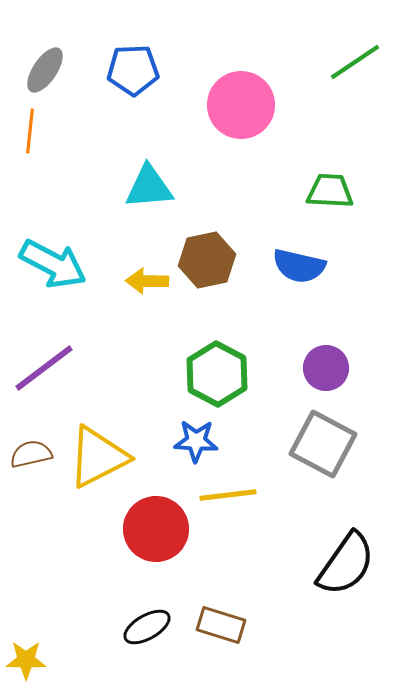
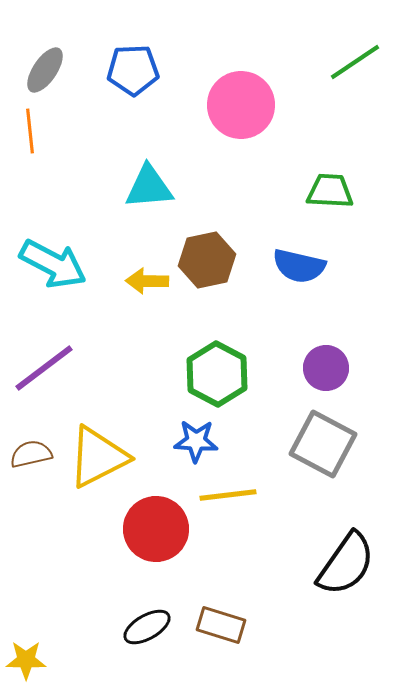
orange line: rotated 12 degrees counterclockwise
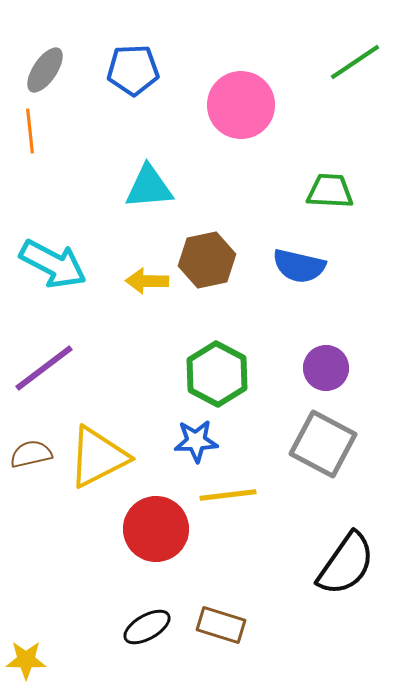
blue star: rotated 6 degrees counterclockwise
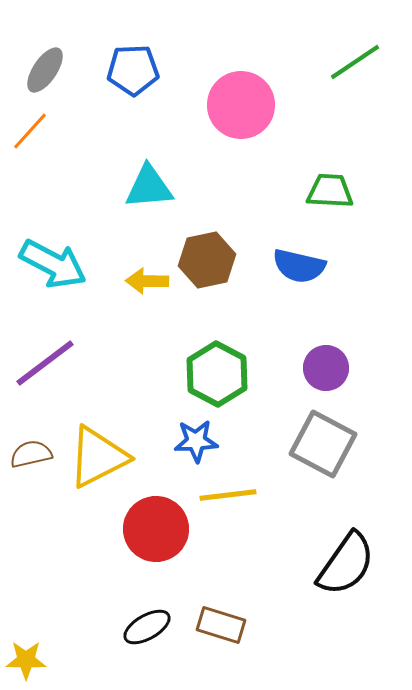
orange line: rotated 48 degrees clockwise
purple line: moved 1 px right, 5 px up
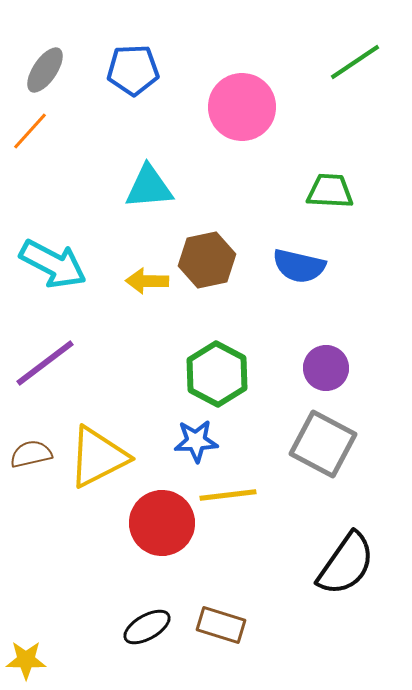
pink circle: moved 1 px right, 2 px down
red circle: moved 6 px right, 6 px up
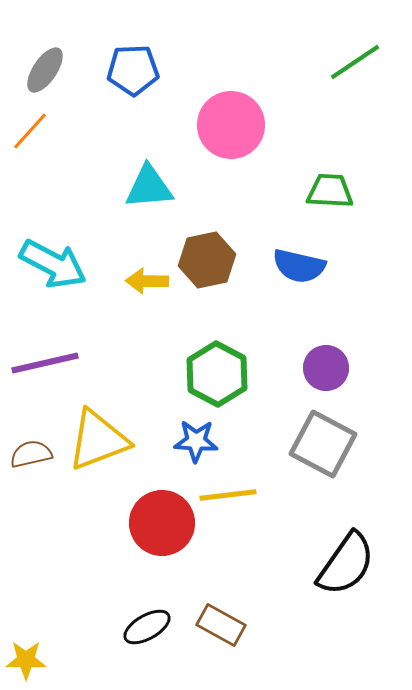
pink circle: moved 11 px left, 18 px down
purple line: rotated 24 degrees clockwise
blue star: rotated 6 degrees clockwise
yellow triangle: moved 17 px up; rotated 6 degrees clockwise
brown rectangle: rotated 12 degrees clockwise
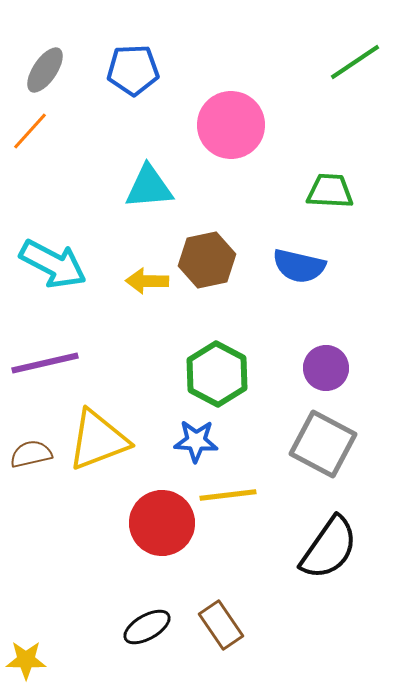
black semicircle: moved 17 px left, 16 px up
brown rectangle: rotated 27 degrees clockwise
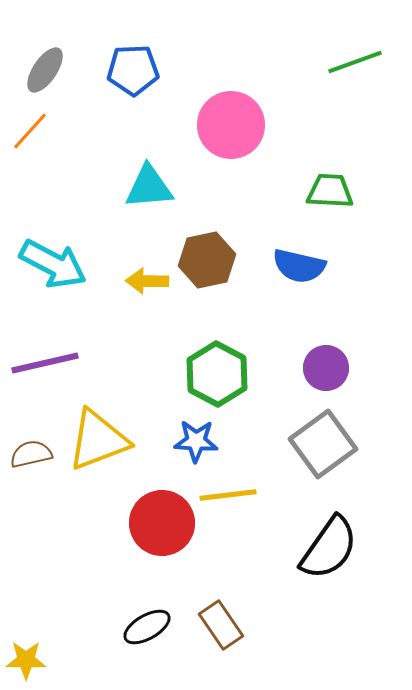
green line: rotated 14 degrees clockwise
gray square: rotated 26 degrees clockwise
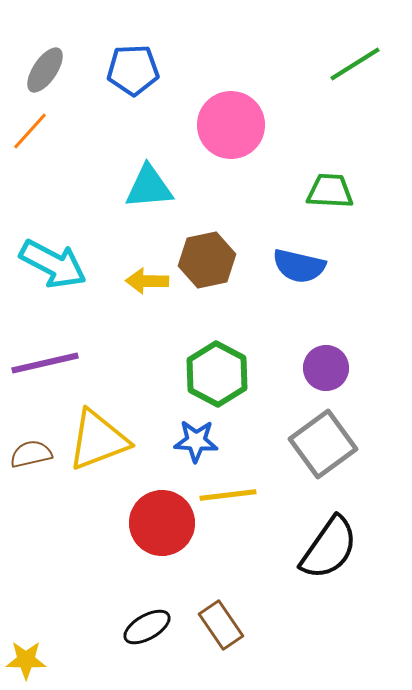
green line: moved 2 px down; rotated 12 degrees counterclockwise
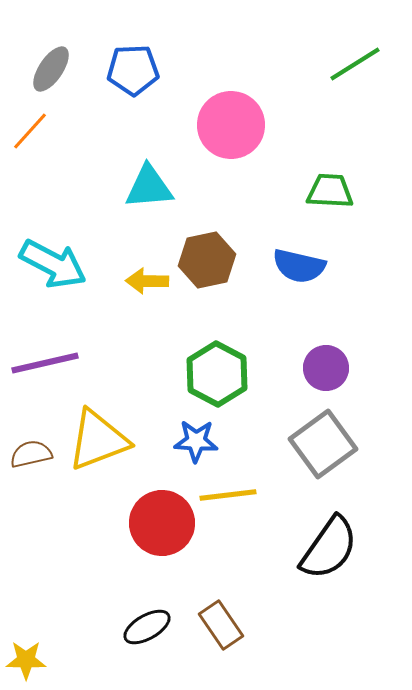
gray ellipse: moved 6 px right, 1 px up
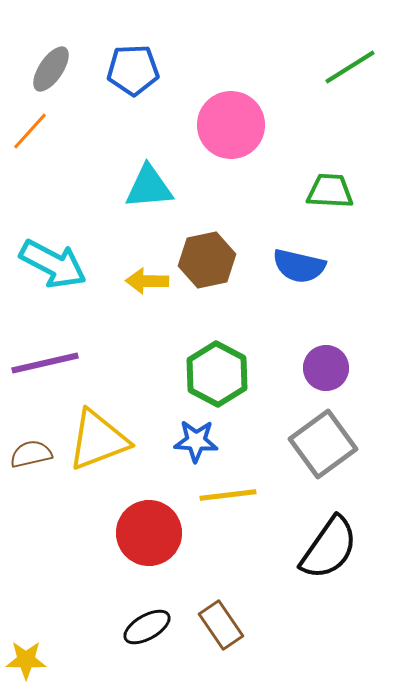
green line: moved 5 px left, 3 px down
red circle: moved 13 px left, 10 px down
